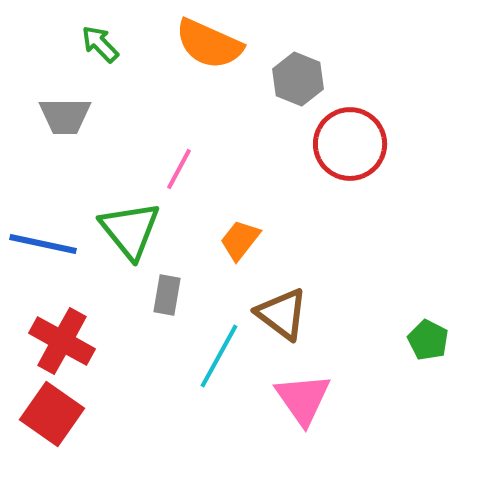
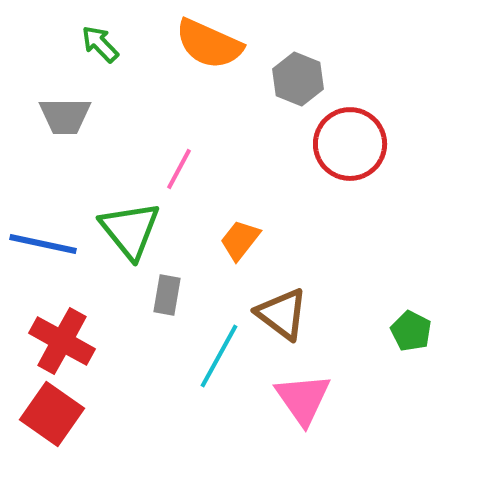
green pentagon: moved 17 px left, 9 px up
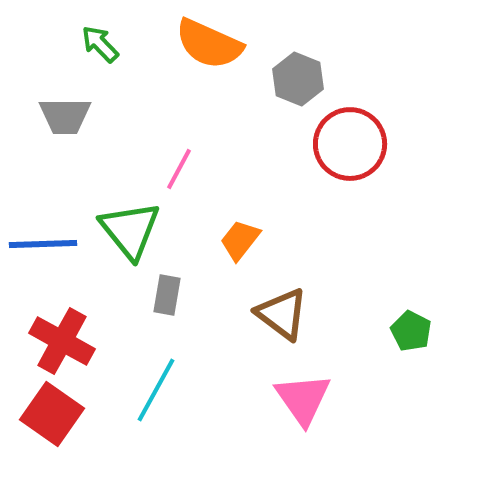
blue line: rotated 14 degrees counterclockwise
cyan line: moved 63 px left, 34 px down
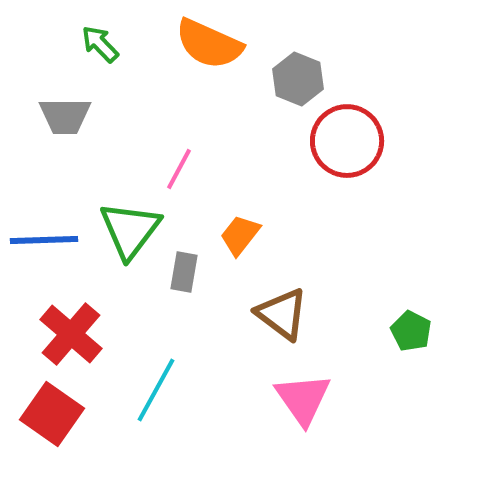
red circle: moved 3 px left, 3 px up
green triangle: rotated 16 degrees clockwise
orange trapezoid: moved 5 px up
blue line: moved 1 px right, 4 px up
gray rectangle: moved 17 px right, 23 px up
red cross: moved 9 px right, 7 px up; rotated 12 degrees clockwise
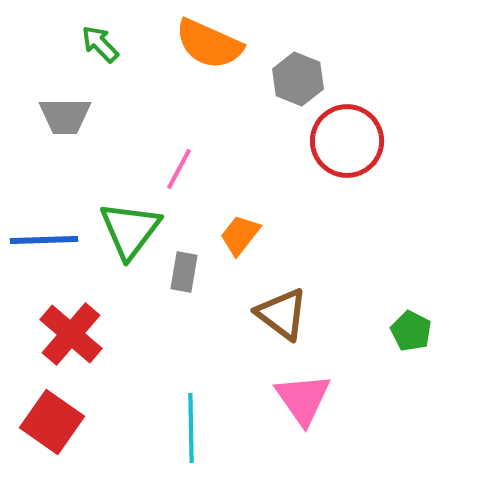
cyan line: moved 35 px right, 38 px down; rotated 30 degrees counterclockwise
red square: moved 8 px down
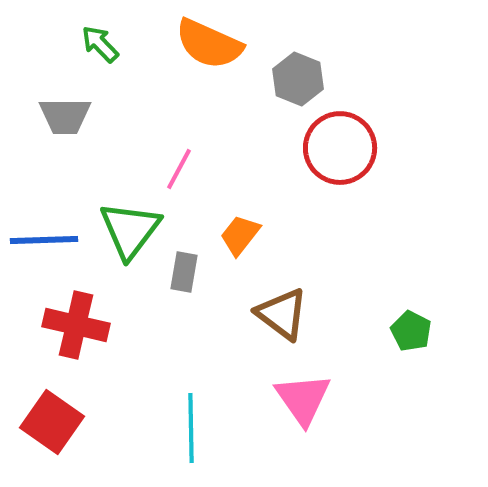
red circle: moved 7 px left, 7 px down
red cross: moved 5 px right, 9 px up; rotated 28 degrees counterclockwise
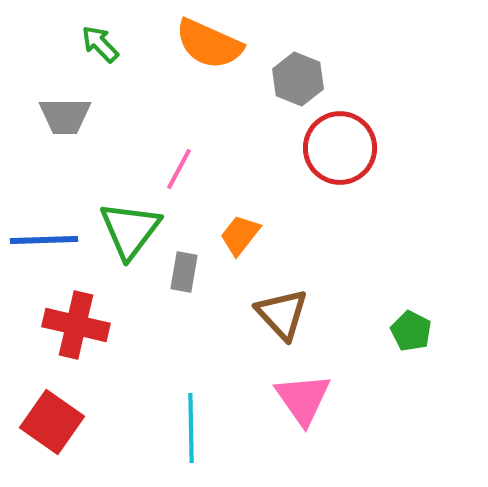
brown triangle: rotated 10 degrees clockwise
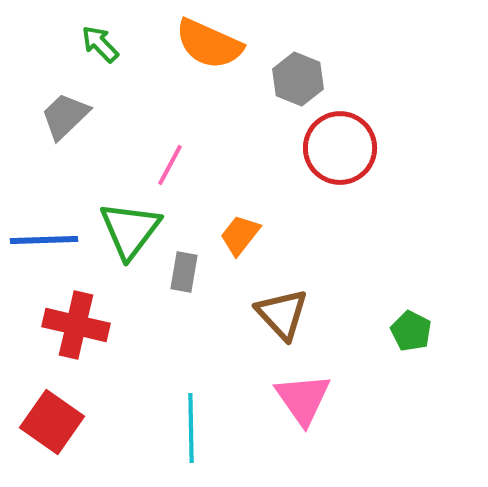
gray trapezoid: rotated 136 degrees clockwise
pink line: moved 9 px left, 4 px up
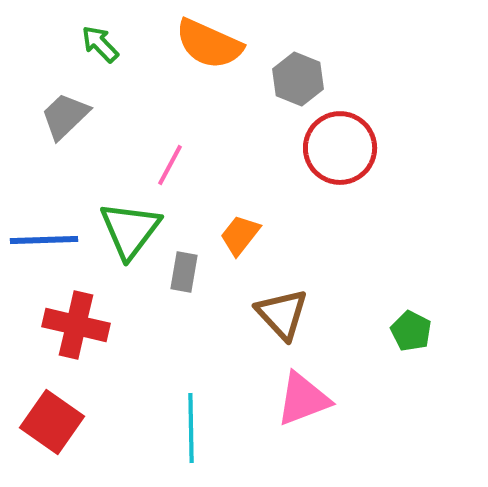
pink triangle: rotated 44 degrees clockwise
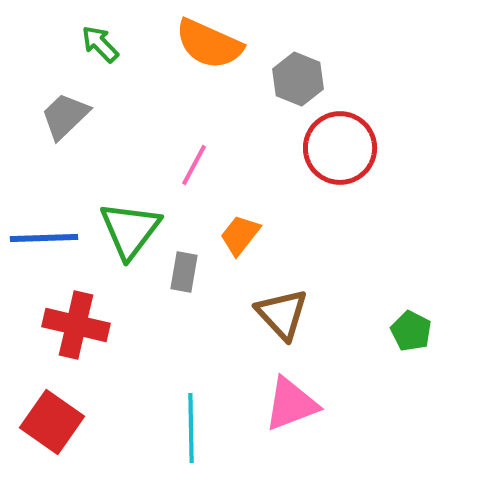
pink line: moved 24 px right
blue line: moved 2 px up
pink triangle: moved 12 px left, 5 px down
